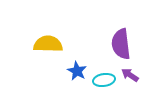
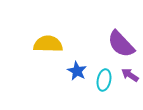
purple semicircle: rotated 36 degrees counterclockwise
cyan ellipse: rotated 70 degrees counterclockwise
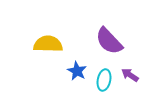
purple semicircle: moved 12 px left, 3 px up
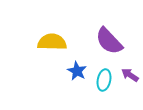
yellow semicircle: moved 4 px right, 2 px up
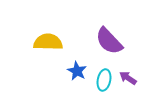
yellow semicircle: moved 4 px left
purple arrow: moved 2 px left, 3 px down
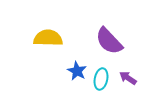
yellow semicircle: moved 4 px up
cyan ellipse: moved 3 px left, 1 px up
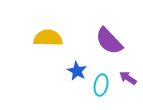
cyan ellipse: moved 6 px down
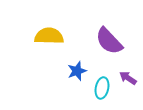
yellow semicircle: moved 1 px right, 2 px up
blue star: rotated 24 degrees clockwise
cyan ellipse: moved 1 px right, 3 px down
